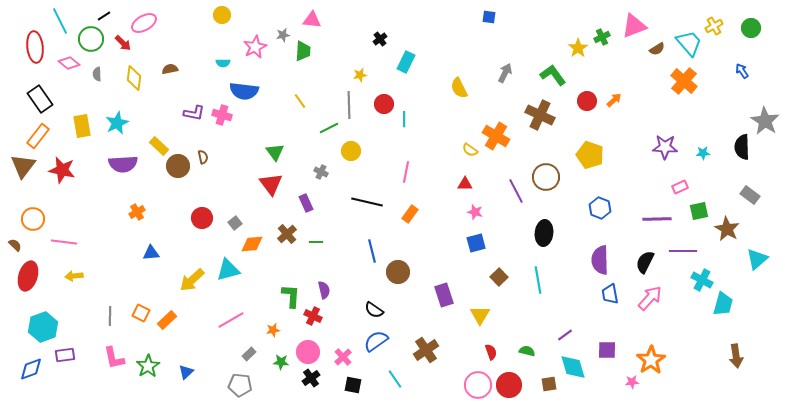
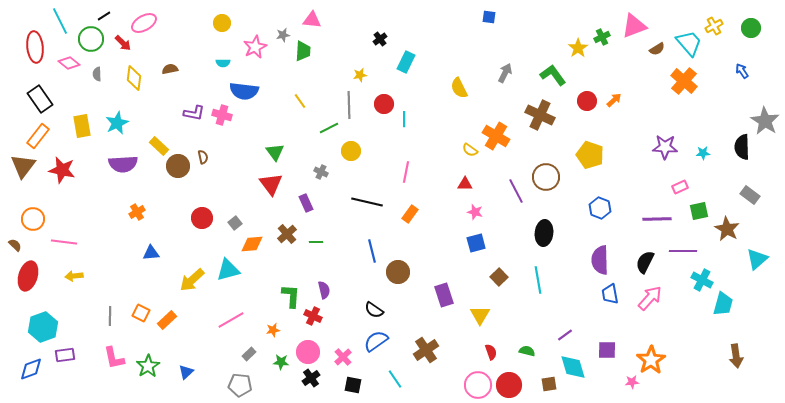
yellow circle at (222, 15): moved 8 px down
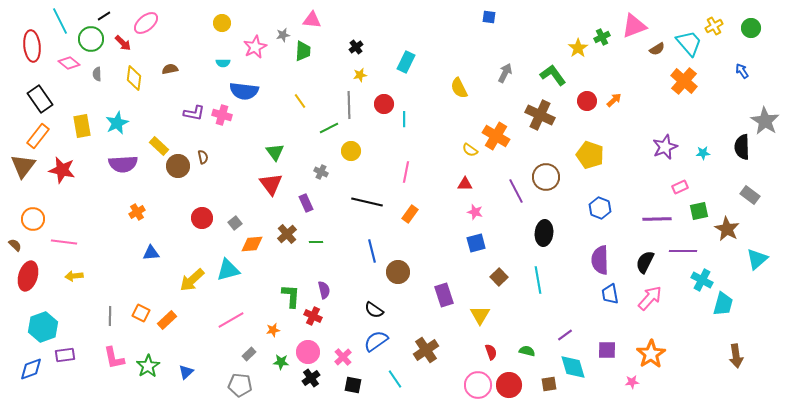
pink ellipse at (144, 23): moved 2 px right; rotated 10 degrees counterclockwise
black cross at (380, 39): moved 24 px left, 8 px down
red ellipse at (35, 47): moved 3 px left, 1 px up
purple star at (665, 147): rotated 25 degrees counterclockwise
orange star at (651, 360): moved 6 px up
